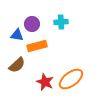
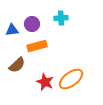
cyan cross: moved 4 px up
blue triangle: moved 5 px left, 5 px up; rotated 16 degrees counterclockwise
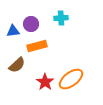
purple circle: moved 1 px left
blue triangle: moved 1 px right, 1 px down
red star: rotated 12 degrees clockwise
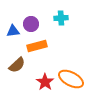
orange ellipse: rotated 65 degrees clockwise
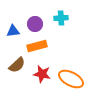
purple circle: moved 4 px right
red star: moved 3 px left, 8 px up; rotated 24 degrees counterclockwise
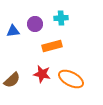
orange rectangle: moved 15 px right
brown semicircle: moved 5 px left, 15 px down
